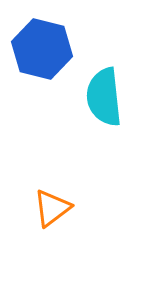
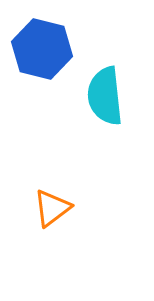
cyan semicircle: moved 1 px right, 1 px up
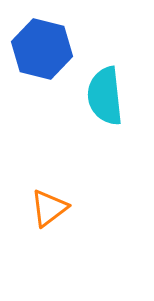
orange triangle: moved 3 px left
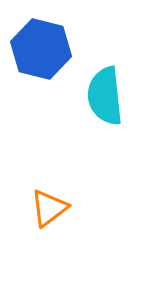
blue hexagon: moved 1 px left
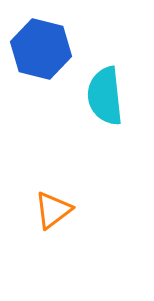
orange triangle: moved 4 px right, 2 px down
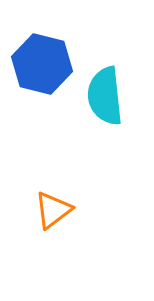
blue hexagon: moved 1 px right, 15 px down
